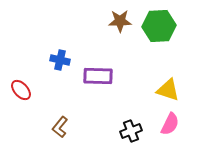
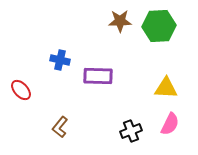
yellow triangle: moved 2 px left, 2 px up; rotated 15 degrees counterclockwise
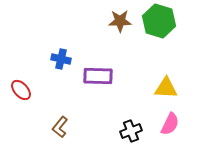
green hexagon: moved 5 px up; rotated 20 degrees clockwise
blue cross: moved 1 px right, 1 px up
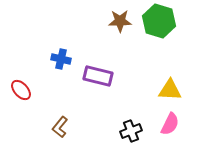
purple rectangle: rotated 12 degrees clockwise
yellow triangle: moved 4 px right, 2 px down
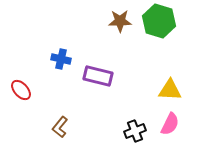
black cross: moved 4 px right
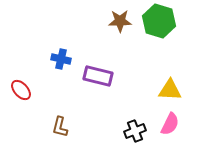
brown L-shape: rotated 25 degrees counterclockwise
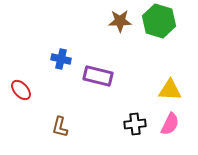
black cross: moved 7 px up; rotated 15 degrees clockwise
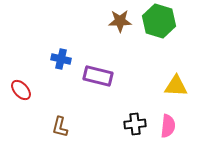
yellow triangle: moved 6 px right, 4 px up
pink semicircle: moved 2 px left, 2 px down; rotated 20 degrees counterclockwise
